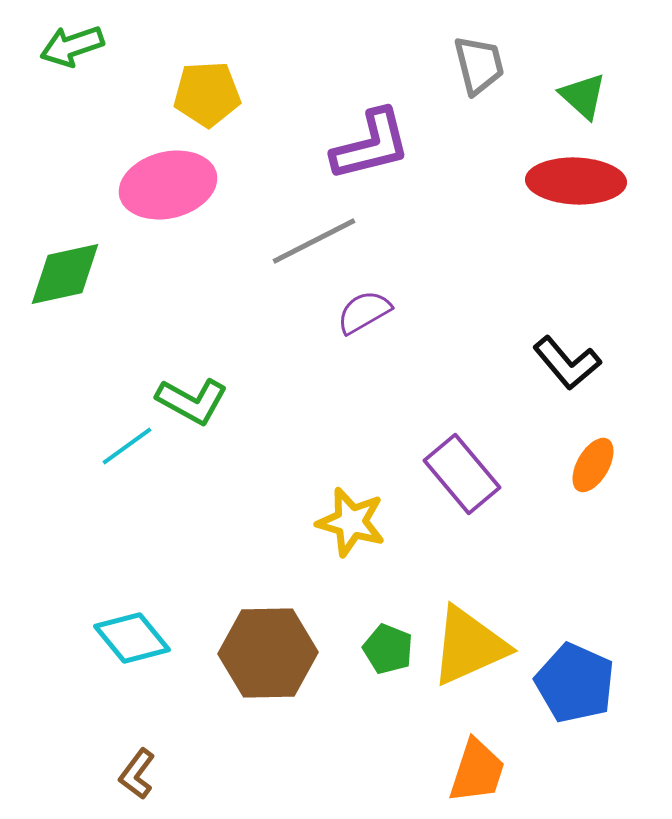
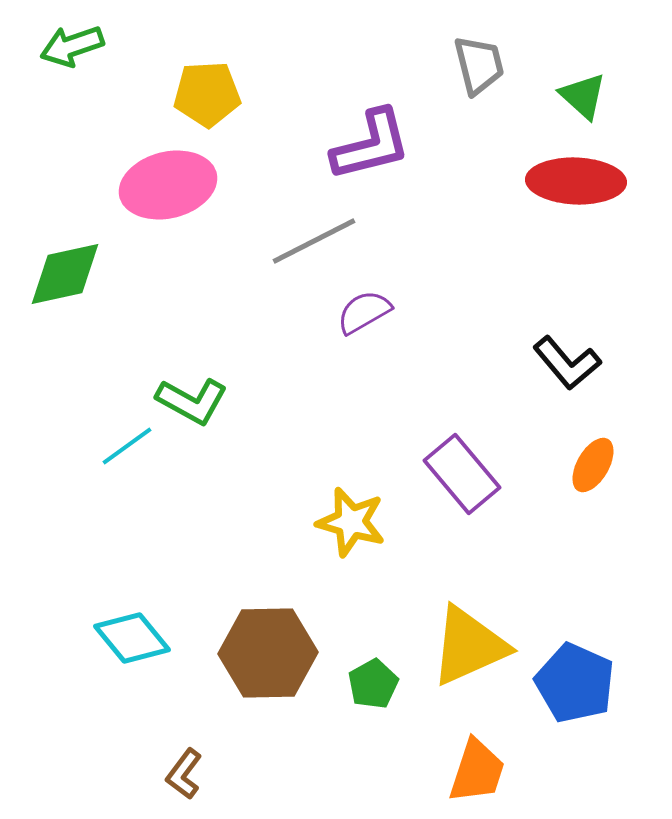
green pentagon: moved 15 px left, 35 px down; rotated 21 degrees clockwise
brown L-shape: moved 47 px right
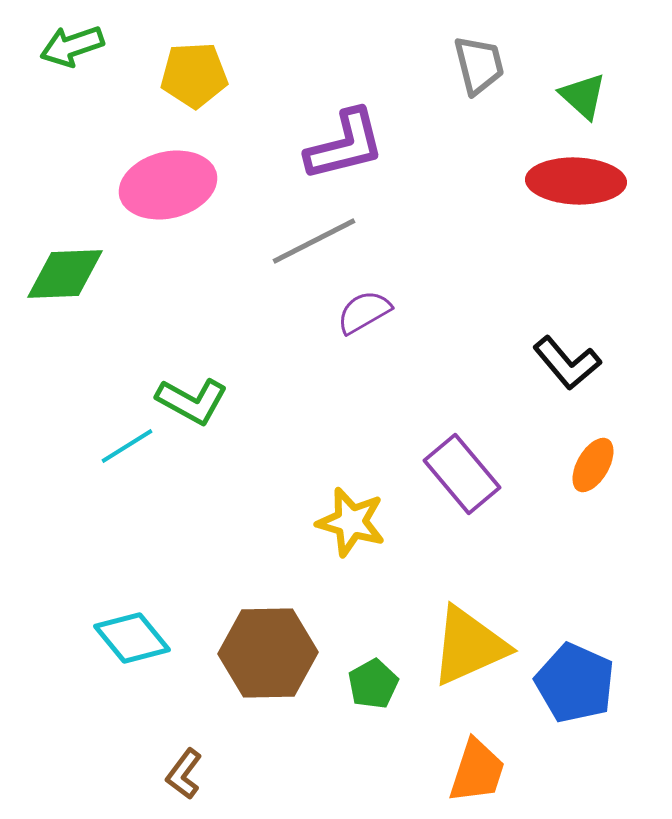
yellow pentagon: moved 13 px left, 19 px up
purple L-shape: moved 26 px left
green diamond: rotated 10 degrees clockwise
cyan line: rotated 4 degrees clockwise
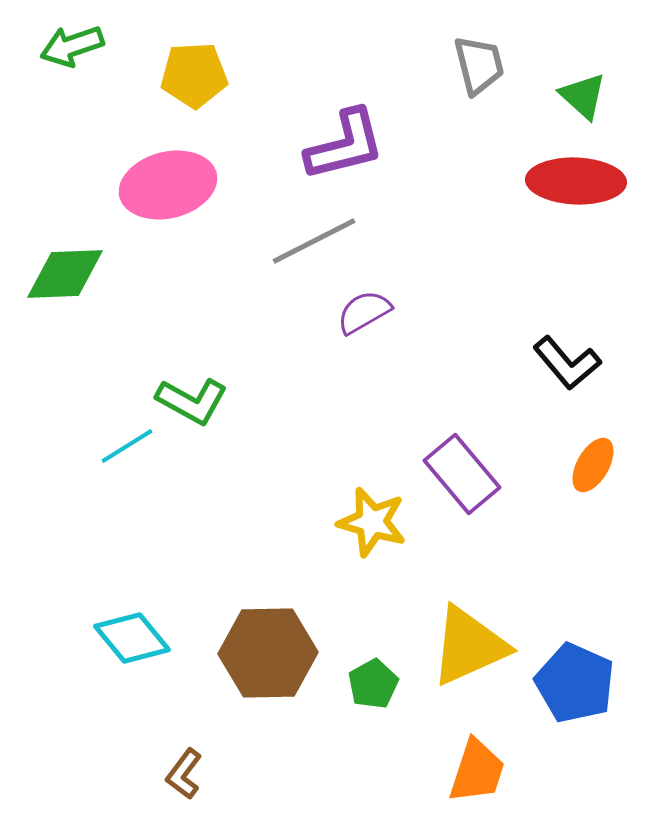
yellow star: moved 21 px right
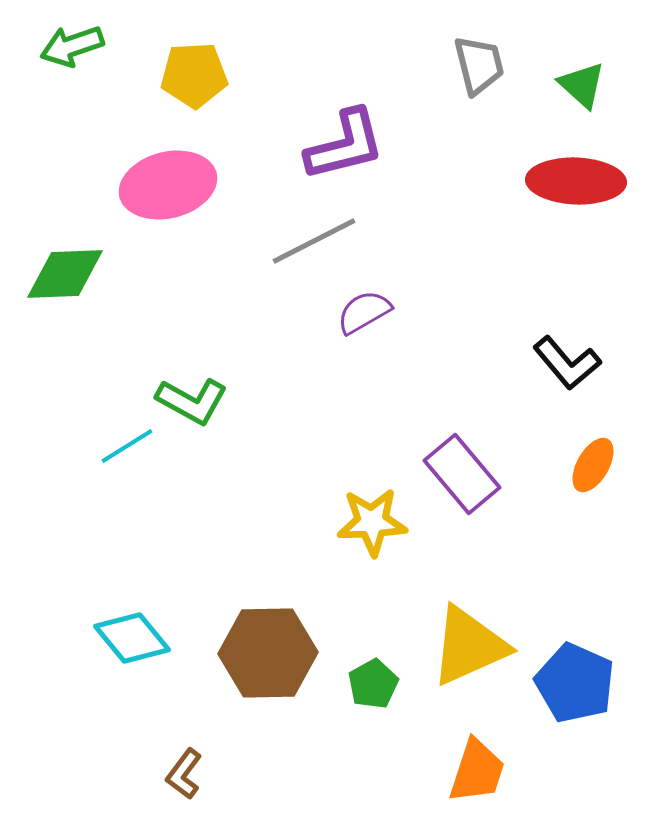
green triangle: moved 1 px left, 11 px up
yellow star: rotated 18 degrees counterclockwise
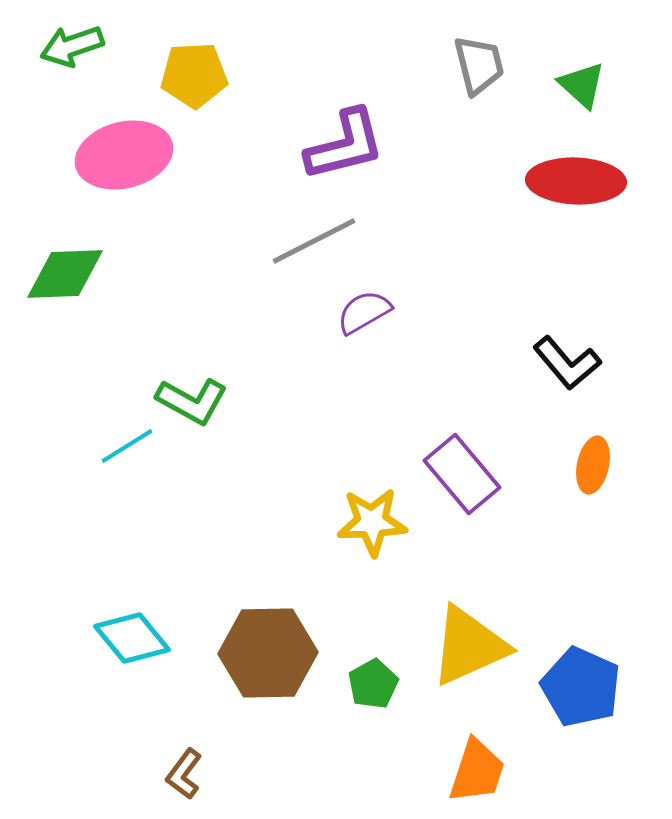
pink ellipse: moved 44 px left, 30 px up
orange ellipse: rotated 18 degrees counterclockwise
blue pentagon: moved 6 px right, 4 px down
